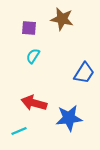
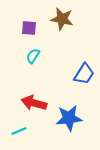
blue trapezoid: moved 1 px down
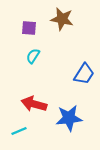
red arrow: moved 1 px down
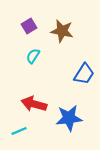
brown star: moved 12 px down
purple square: moved 2 px up; rotated 35 degrees counterclockwise
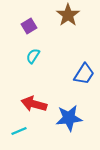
brown star: moved 6 px right, 16 px up; rotated 25 degrees clockwise
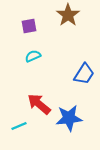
purple square: rotated 21 degrees clockwise
cyan semicircle: rotated 35 degrees clockwise
red arrow: moved 5 px right; rotated 25 degrees clockwise
cyan line: moved 5 px up
